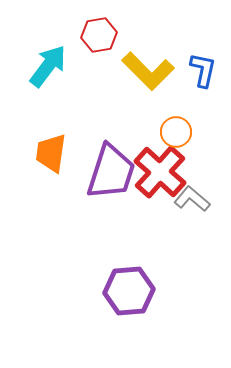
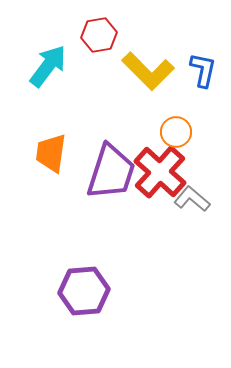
purple hexagon: moved 45 px left
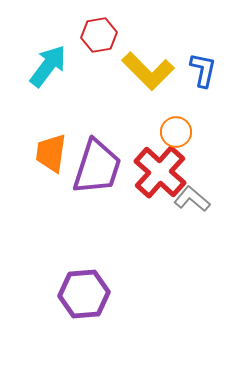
purple trapezoid: moved 14 px left, 5 px up
purple hexagon: moved 3 px down
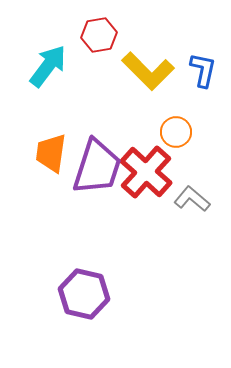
red cross: moved 14 px left
purple hexagon: rotated 18 degrees clockwise
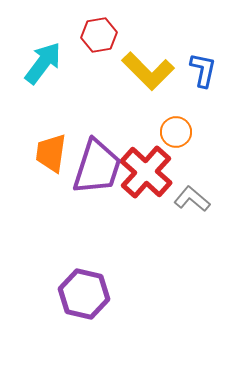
cyan arrow: moved 5 px left, 3 px up
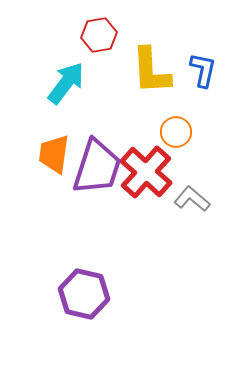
cyan arrow: moved 23 px right, 20 px down
yellow L-shape: moved 3 px right; rotated 42 degrees clockwise
orange trapezoid: moved 3 px right, 1 px down
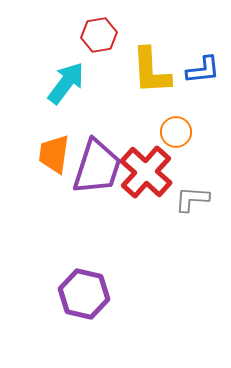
blue L-shape: rotated 72 degrees clockwise
gray L-shape: rotated 36 degrees counterclockwise
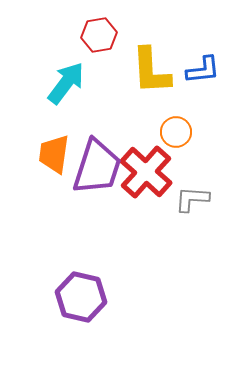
purple hexagon: moved 3 px left, 3 px down
